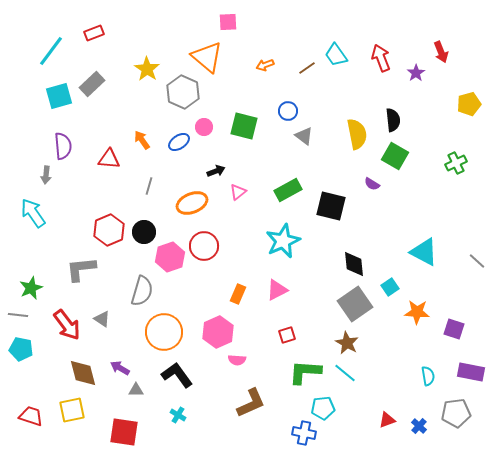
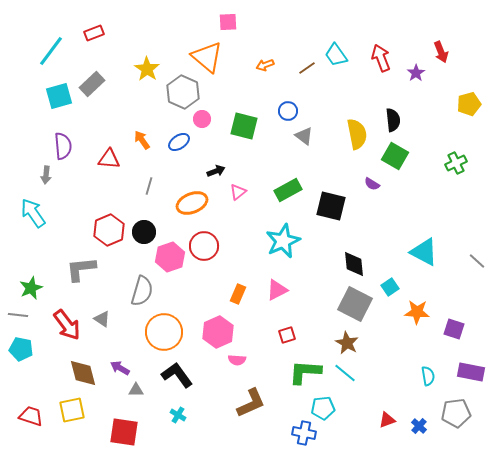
pink circle at (204, 127): moved 2 px left, 8 px up
gray square at (355, 304): rotated 28 degrees counterclockwise
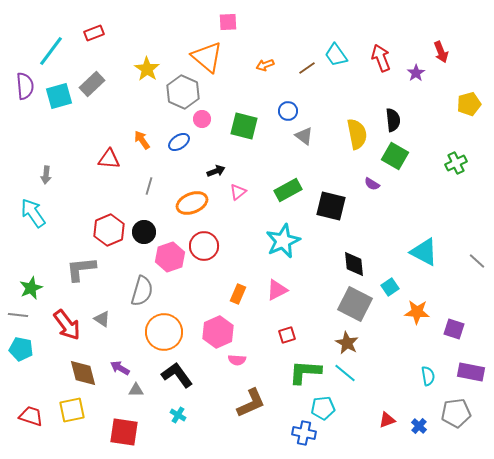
purple semicircle at (63, 146): moved 38 px left, 60 px up
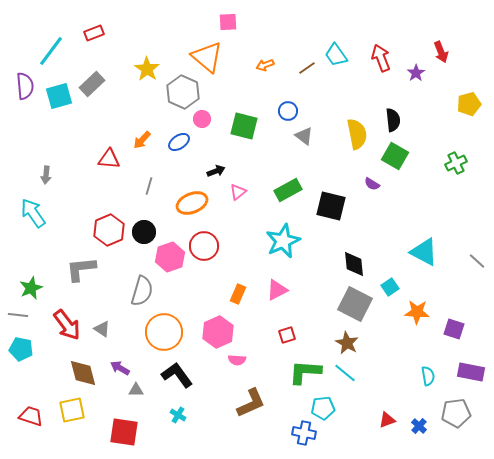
orange arrow at (142, 140): rotated 102 degrees counterclockwise
gray triangle at (102, 319): moved 10 px down
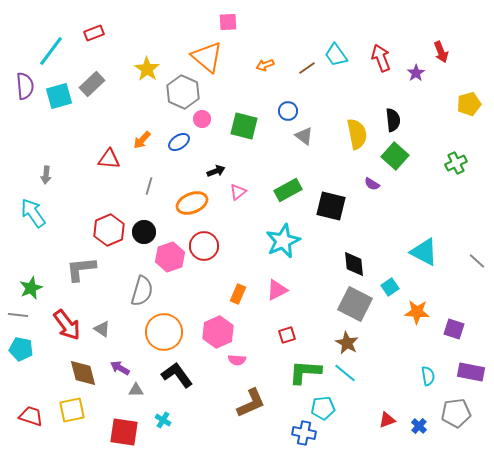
green square at (395, 156): rotated 12 degrees clockwise
cyan cross at (178, 415): moved 15 px left, 5 px down
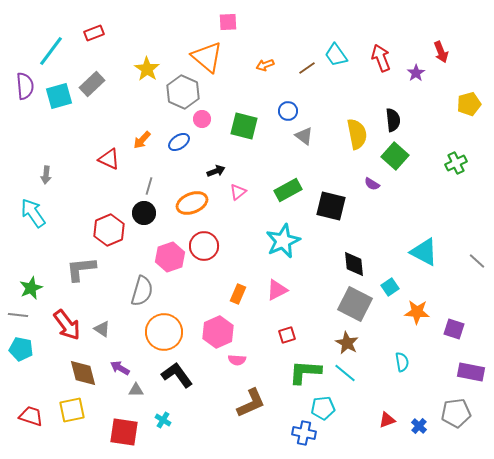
red triangle at (109, 159): rotated 20 degrees clockwise
black circle at (144, 232): moved 19 px up
cyan semicircle at (428, 376): moved 26 px left, 14 px up
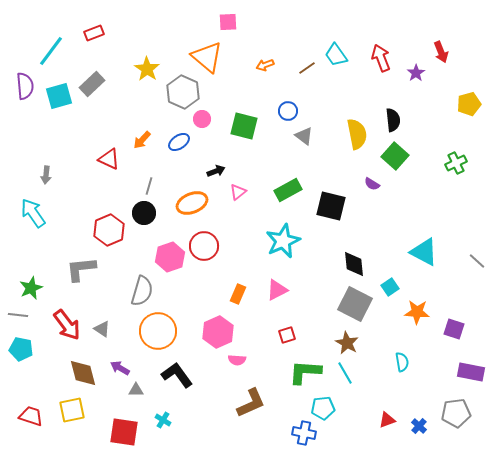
orange circle at (164, 332): moved 6 px left, 1 px up
cyan line at (345, 373): rotated 20 degrees clockwise
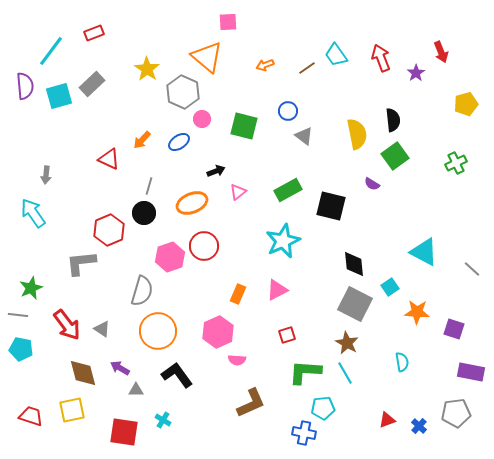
yellow pentagon at (469, 104): moved 3 px left
green square at (395, 156): rotated 12 degrees clockwise
gray line at (477, 261): moved 5 px left, 8 px down
gray L-shape at (81, 269): moved 6 px up
